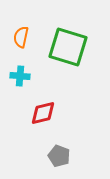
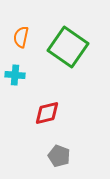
green square: rotated 18 degrees clockwise
cyan cross: moved 5 px left, 1 px up
red diamond: moved 4 px right
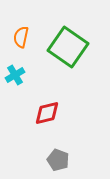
cyan cross: rotated 36 degrees counterclockwise
gray pentagon: moved 1 px left, 4 px down
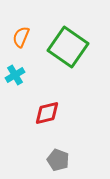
orange semicircle: rotated 10 degrees clockwise
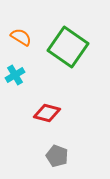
orange semicircle: rotated 100 degrees clockwise
red diamond: rotated 28 degrees clockwise
gray pentagon: moved 1 px left, 4 px up
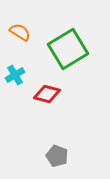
orange semicircle: moved 1 px left, 5 px up
green square: moved 2 px down; rotated 24 degrees clockwise
red diamond: moved 19 px up
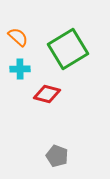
orange semicircle: moved 2 px left, 5 px down; rotated 10 degrees clockwise
cyan cross: moved 5 px right, 6 px up; rotated 30 degrees clockwise
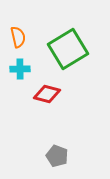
orange semicircle: rotated 35 degrees clockwise
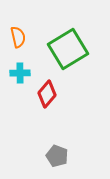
cyan cross: moved 4 px down
red diamond: rotated 64 degrees counterclockwise
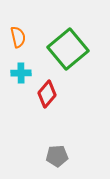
green square: rotated 9 degrees counterclockwise
cyan cross: moved 1 px right
gray pentagon: rotated 25 degrees counterclockwise
